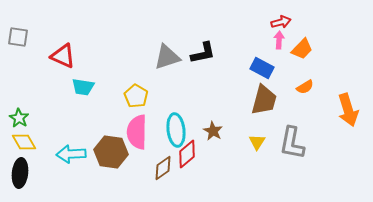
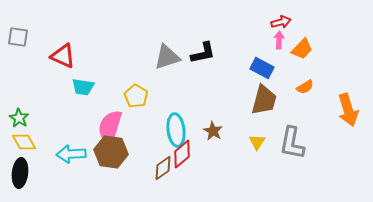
pink semicircle: moved 27 px left, 5 px up; rotated 16 degrees clockwise
red diamond: moved 5 px left
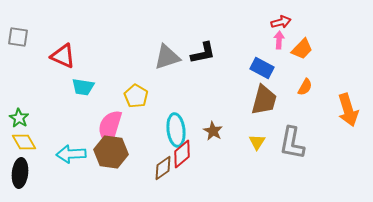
orange semicircle: rotated 30 degrees counterclockwise
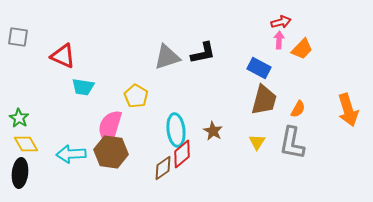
blue rectangle: moved 3 px left
orange semicircle: moved 7 px left, 22 px down
yellow diamond: moved 2 px right, 2 px down
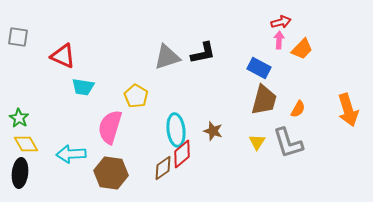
brown star: rotated 12 degrees counterclockwise
gray L-shape: moved 4 px left; rotated 28 degrees counterclockwise
brown hexagon: moved 21 px down
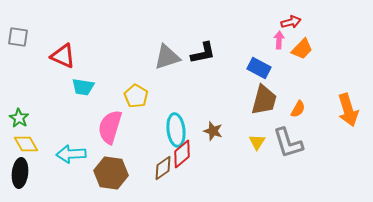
red arrow: moved 10 px right
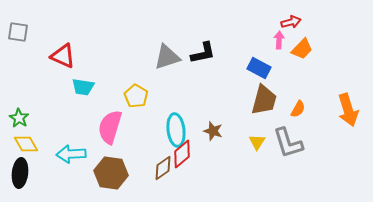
gray square: moved 5 px up
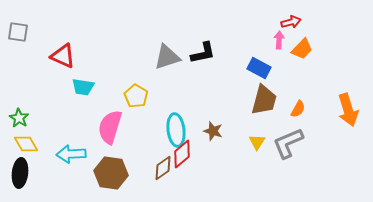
gray L-shape: rotated 84 degrees clockwise
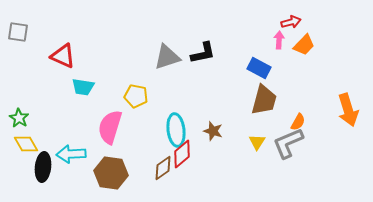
orange trapezoid: moved 2 px right, 4 px up
yellow pentagon: rotated 20 degrees counterclockwise
orange semicircle: moved 13 px down
black ellipse: moved 23 px right, 6 px up
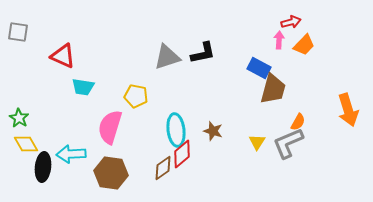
brown trapezoid: moved 9 px right, 11 px up
